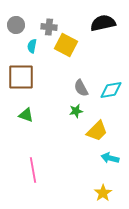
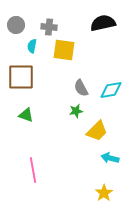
yellow square: moved 2 px left, 5 px down; rotated 20 degrees counterclockwise
yellow star: moved 1 px right
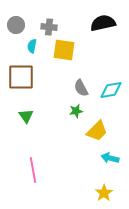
green triangle: moved 1 px down; rotated 35 degrees clockwise
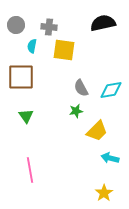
pink line: moved 3 px left
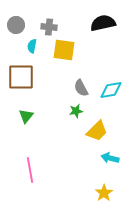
green triangle: rotated 14 degrees clockwise
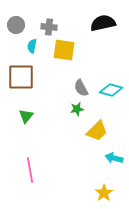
cyan diamond: rotated 25 degrees clockwise
green star: moved 1 px right, 2 px up
cyan arrow: moved 4 px right
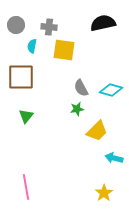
pink line: moved 4 px left, 17 px down
